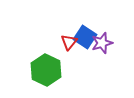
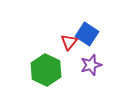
blue square: moved 2 px right, 3 px up
purple star: moved 11 px left, 22 px down
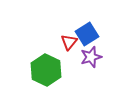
blue square: rotated 25 degrees clockwise
purple star: moved 8 px up
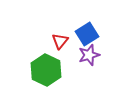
red triangle: moved 9 px left, 1 px up
purple star: moved 2 px left, 2 px up
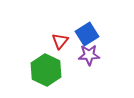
purple star: rotated 15 degrees clockwise
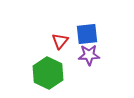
blue square: rotated 25 degrees clockwise
green hexagon: moved 2 px right, 3 px down
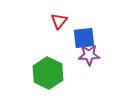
blue square: moved 3 px left, 4 px down
red triangle: moved 1 px left, 20 px up
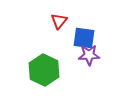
blue square: rotated 15 degrees clockwise
green hexagon: moved 4 px left, 3 px up
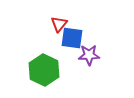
red triangle: moved 3 px down
blue square: moved 12 px left
